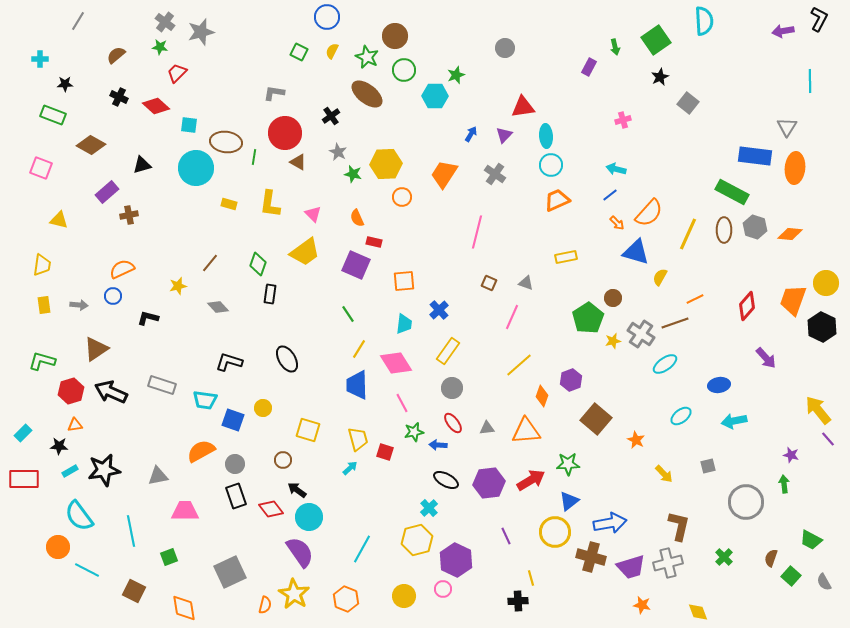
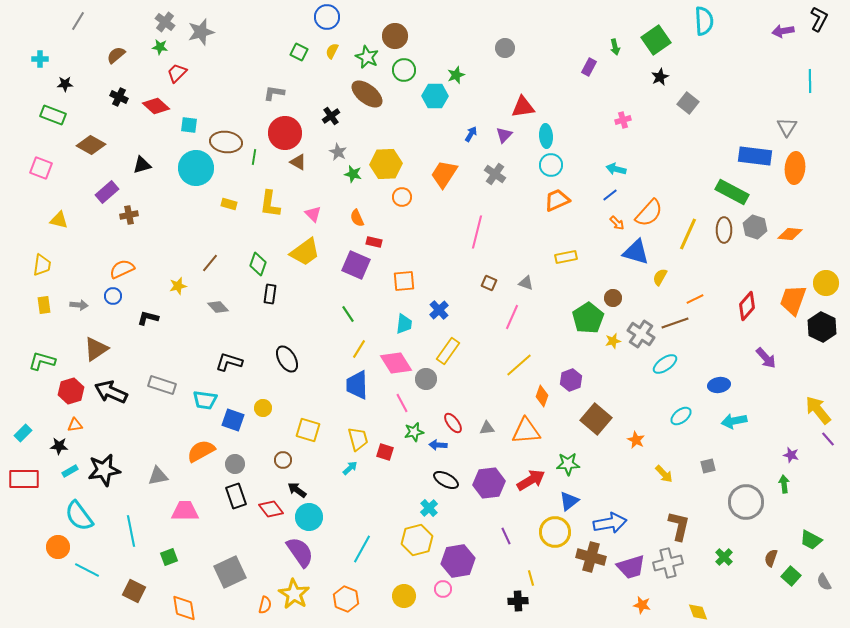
gray circle at (452, 388): moved 26 px left, 9 px up
purple hexagon at (456, 560): moved 2 px right, 1 px down; rotated 24 degrees clockwise
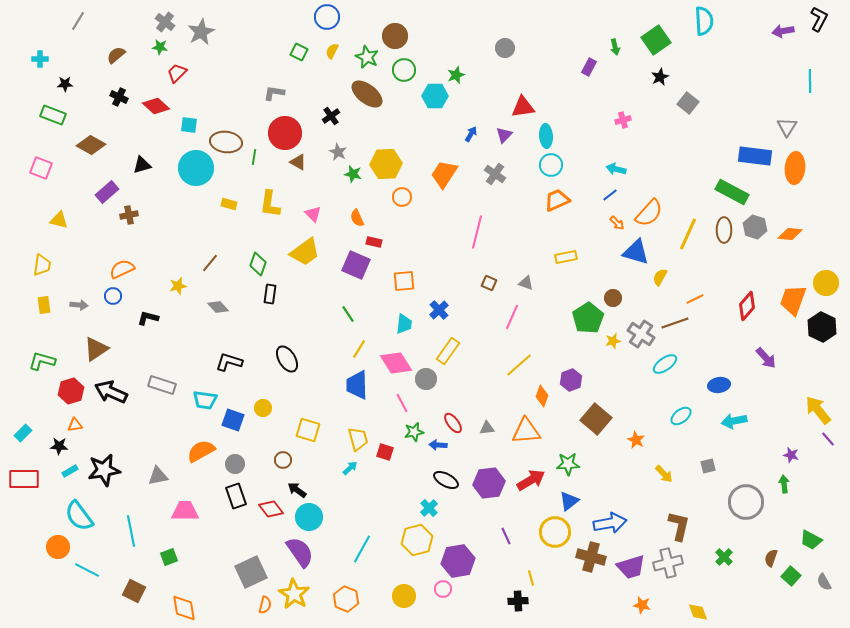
gray star at (201, 32): rotated 12 degrees counterclockwise
gray square at (230, 572): moved 21 px right
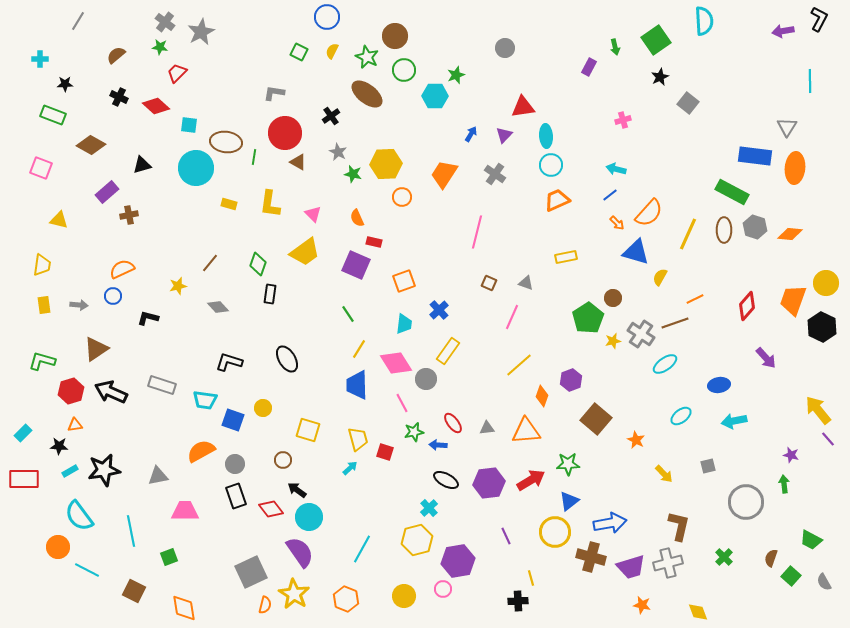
orange square at (404, 281): rotated 15 degrees counterclockwise
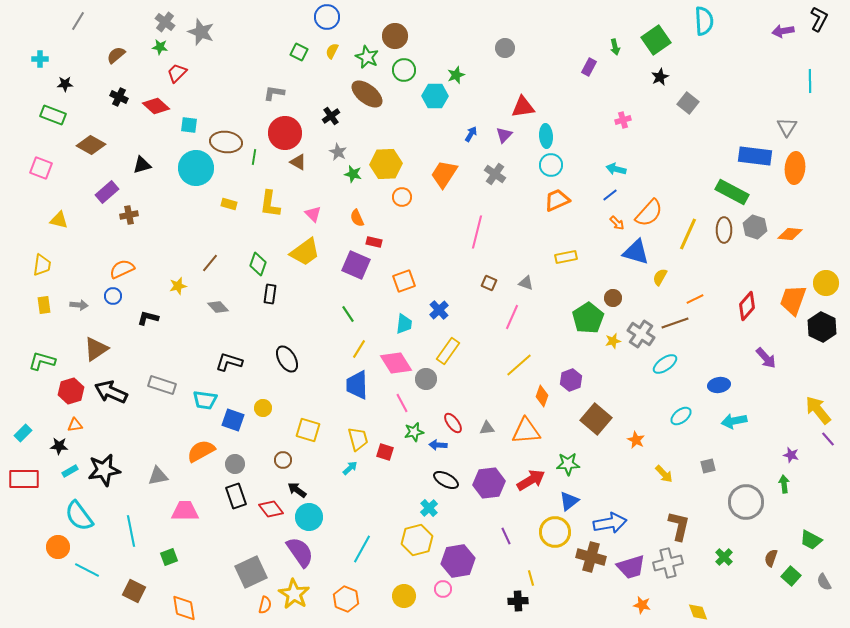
gray star at (201, 32): rotated 24 degrees counterclockwise
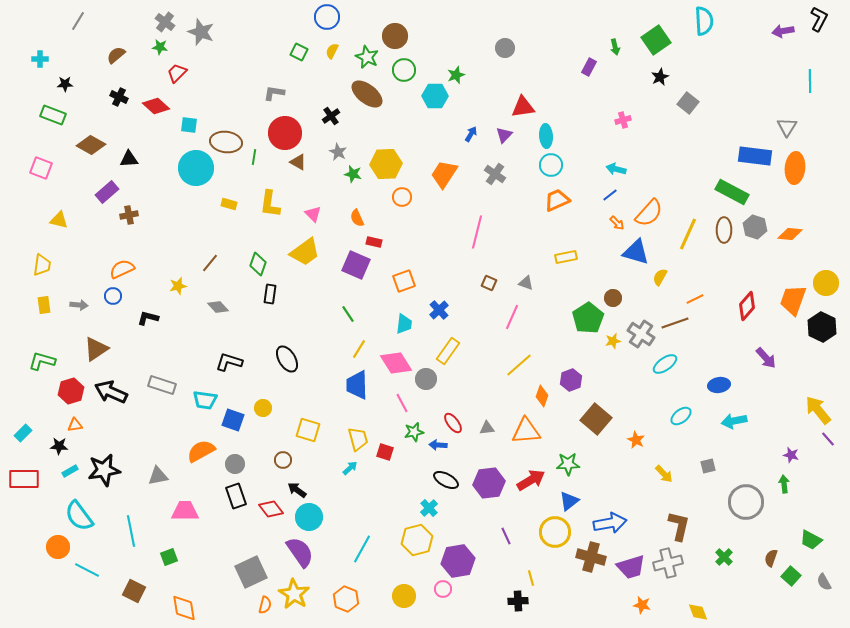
black triangle at (142, 165): moved 13 px left, 6 px up; rotated 12 degrees clockwise
